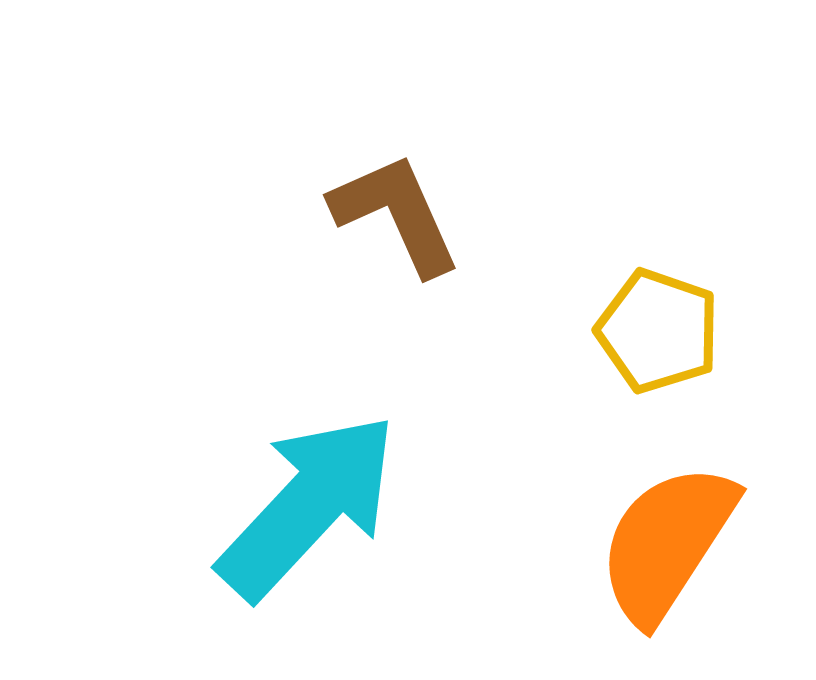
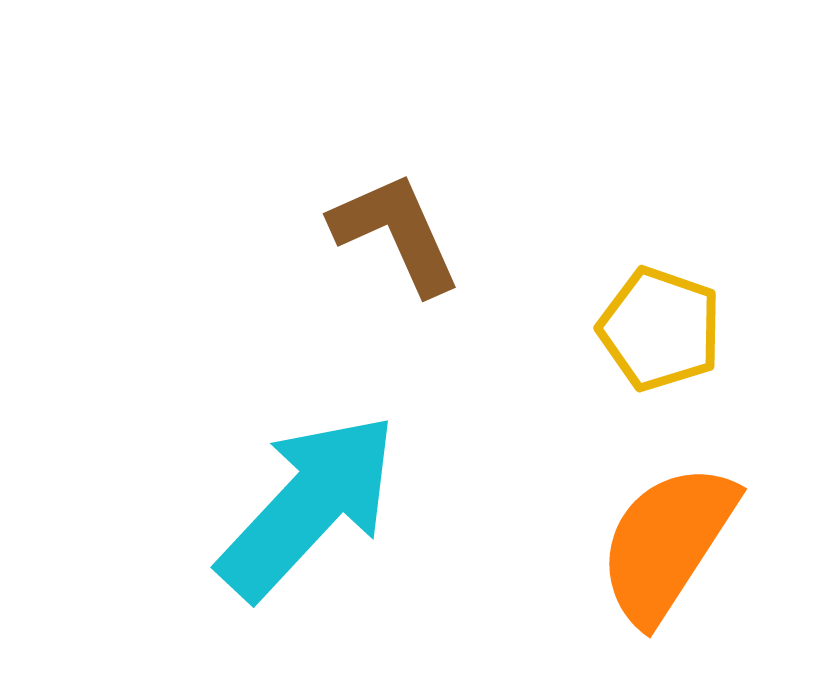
brown L-shape: moved 19 px down
yellow pentagon: moved 2 px right, 2 px up
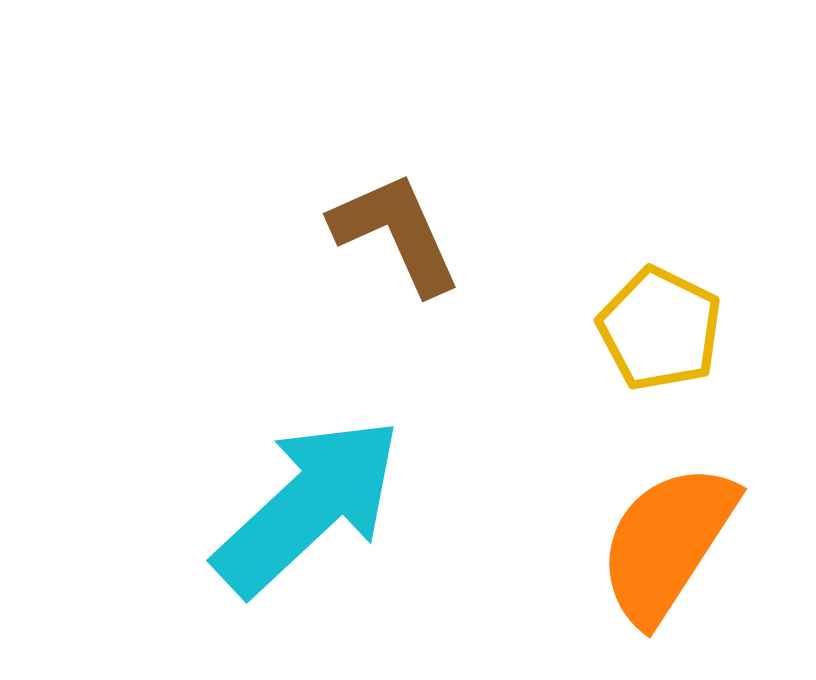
yellow pentagon: rotated 7 degrees clockwise
cyan arrow: rotated 4 degrees clockwise
